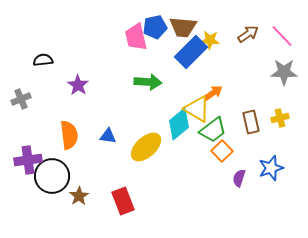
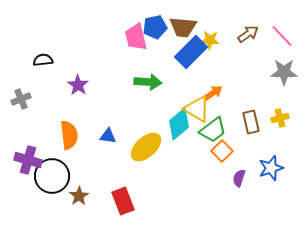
purple cross: rotated 24 degrees clockwise
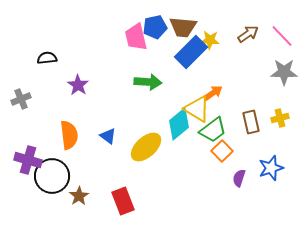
black semicircle: moved 4 px right, 2 px up
blue triangle: rotated 30 degrees clockwise
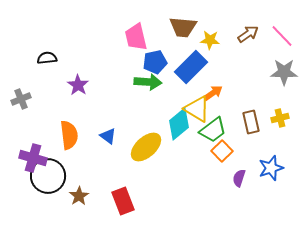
blue pentagon: moved 35 px down
blue rectangle: moved 15 px down
purple cross: moved 5 px right, 2 px up
black circle: moved 4 px left
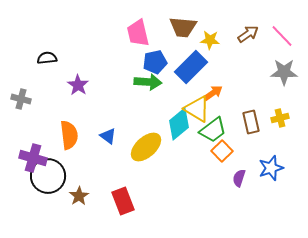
pink trapezoid: moved 2 px right, 4 px up
gray cross: rotated 36 degrees clockwise
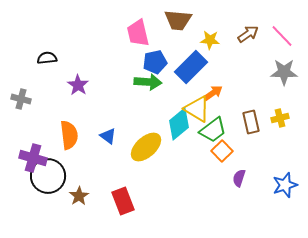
brown trapezoid: moved 5 px left, 7 px up
blue star: moved 14 px right, 17 px down
